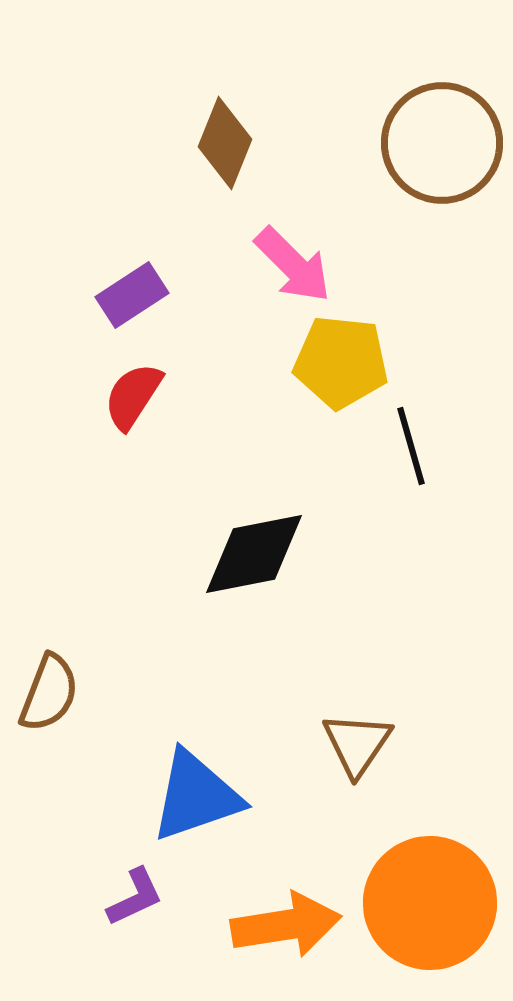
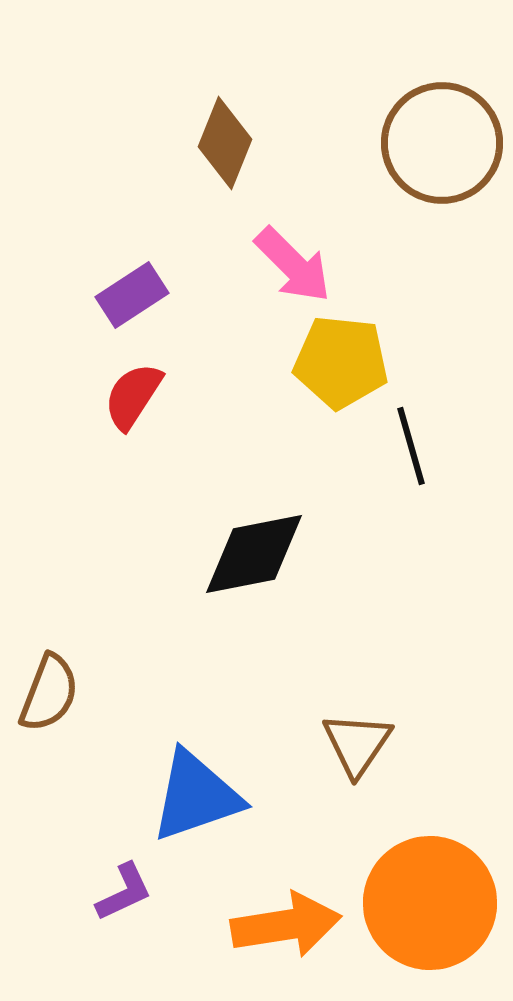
purple L-shape: moved 11 px left, 5 px up
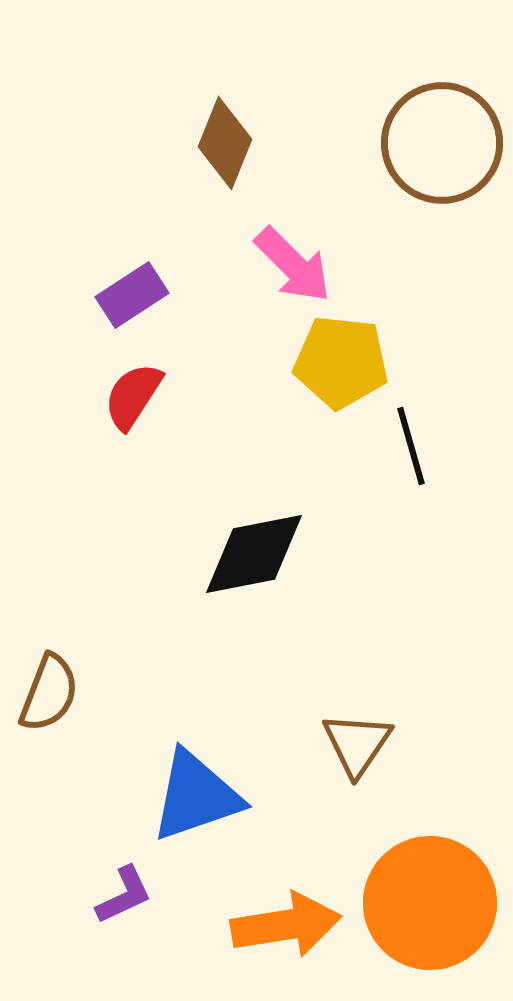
purple L-shape: moved 3 px down
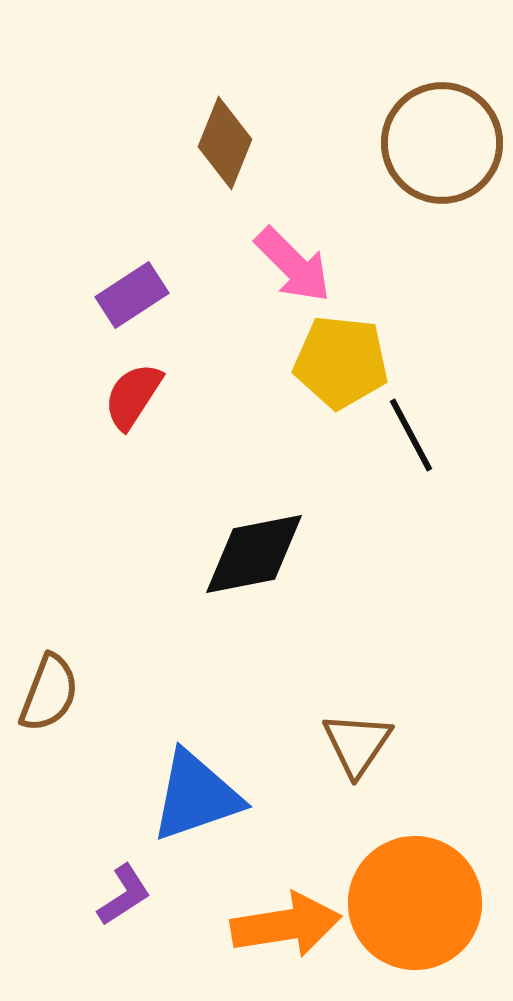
black line: moved 11 px up; rotated 12 degrees counterclockwise
purple L-shape: rotated 8 degrees counterclockwise
orange circle: moved 15 px left
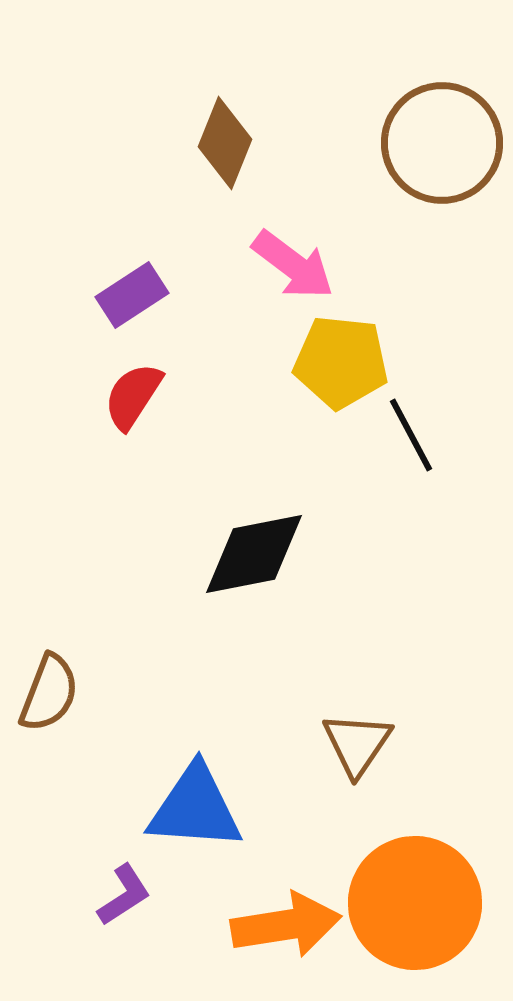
pink arrow: rotated 8 degrees counterclockwise
blue triangle: moved 1 px left, 12 px down; rotated 23 degrees clockwise
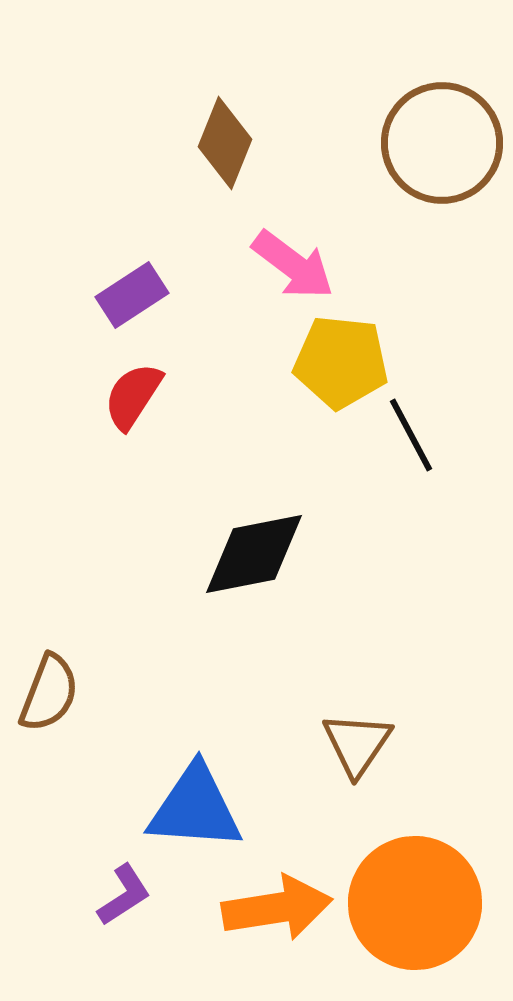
orange arrow: moved 9 px left, 17 px up
